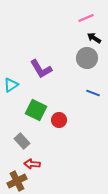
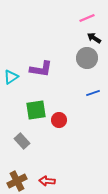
pink line: moved 1 px right
purple L-shape: rotated 50 degrees counterclockwise
cyan triangle: moved 8 px up
blue line: rotated 40 degrees counterclockwise
green square: rotated 35 degrees counterclockwise
red arrow: moved 15 px right, 17 px down
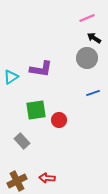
red arrow: moved 3 px up
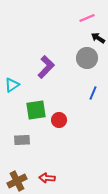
black arrow: moved 4 px right
purple L-shape: moved 5 px right, 2 px up; rotated 55 degrees counterclockwise
cyan triangle: moved 1 px right, 8 px down
blue line: rotated 48 degrees counterclockwise
gray rectangle: moved 1 px up; rotated 49 degrees counterclockwise
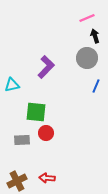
black arrow: moved 3 px left, 2 px up; rotated 40 degrees clockwise
cyan triangle: rotated 21 degrees clockwise
blue line: moved 3 px right, 7 px up
green square: moved 2 px down; rotated 15 degrees clockwise
red circle: moved 13 px left, 13 px down
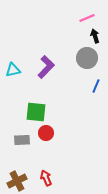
cyan triangle: moved 1 px right, 15 px up
red arrow: moved 1 px left; rotated 63 degrees clockwise
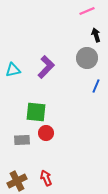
pink line: moved 7 px up
black arrow: moved 1 px right, 1 px up
